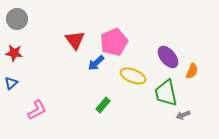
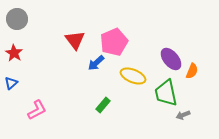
red star: rotated 24 degrees clockwise
purple ellipse: moved 3 px right, 2 px down
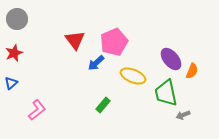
red star: rotated 18 degrees clockwise
pink L-shape: rotated 10 degrees counterclockwise
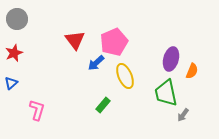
purple ellipse: rotated 55 degrees clockwise
yellow ellipse: moved 8 px left; rotated 45 degrees clockwise
pink L-shape: rotated 35 degrees counterclockwise
gray arrow: rotated 32 degrees counterclockwise
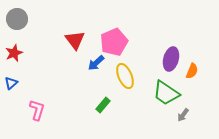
green trapezoid: rotated 44 degrees counterclockwise
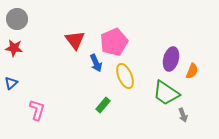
red star: moved 5 px up; rotated 30 degrees clockwise
blue arrow: rotated 72 degrees counterclockwise
gray arrow: rotated 56 degrees counterclockwise
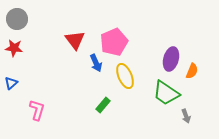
gray arrow: moved 3 px right, 1 px down
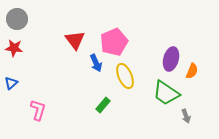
pink L-shape: moved 1 px right
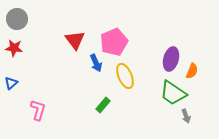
green trapezoid: moved 7 px right
